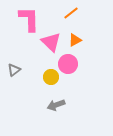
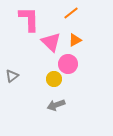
gray triangle: moved 2 px left, 6 px down
yellow circle: moved 3 px right, 2 px down
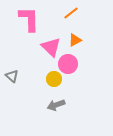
pink triangle: moved 5 px down
gray triangle: rotated 40 degrees counterclockwise
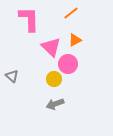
gray arrow: moved 1 px left, 1 px up
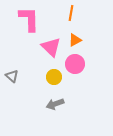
orange line: rotated 42 degrees counterclockwise
pink circle: moved 7 px right
yellow circle: moved 2 px up
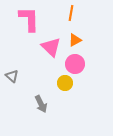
yellow circle: moved 11 px right, 6 px down
gray arrow: moved 14 px left; rotated 96 degrees counterclockwise
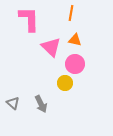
orange triangle: rotated 40 degrees clockwise
gray triangle: moved 1 px right, 27 px down
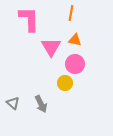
pink triangle: rotated 15 degrees clockwise
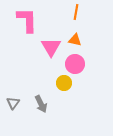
orange line: moved 5 px right, 1 px up
pink L-shape: moved 2 px left, 1 px down
yellow circle: moved 1 px left
gray triangle: rotated 24 degrees clockwise
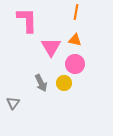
gray arrow: moved 21 px up
